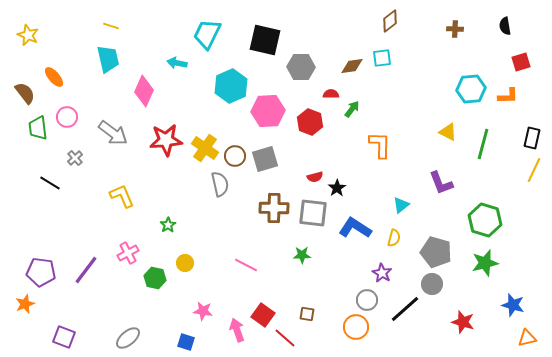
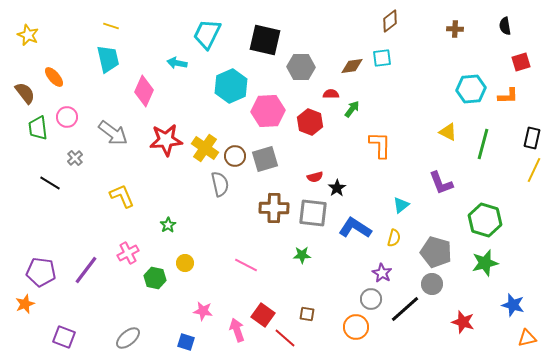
gray circle at (367, 300): moved 4 px right, 1 px up
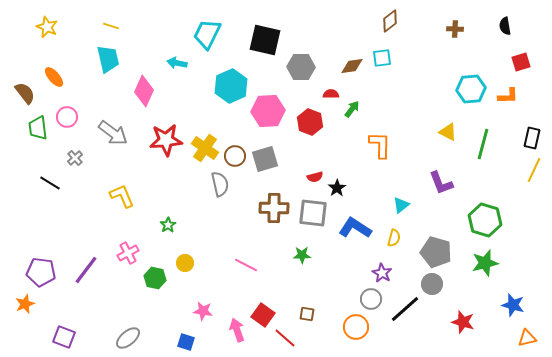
yellow star at (28, 35): moved 19 px right, 8 px up
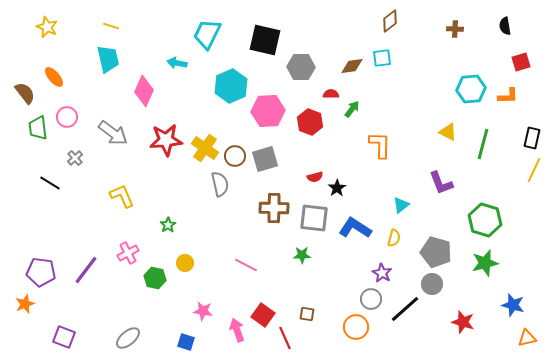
gray square at (313, 213): moved 1 px right, 5 px down
red line at (285, 338): rotated 25 degrees clockwise
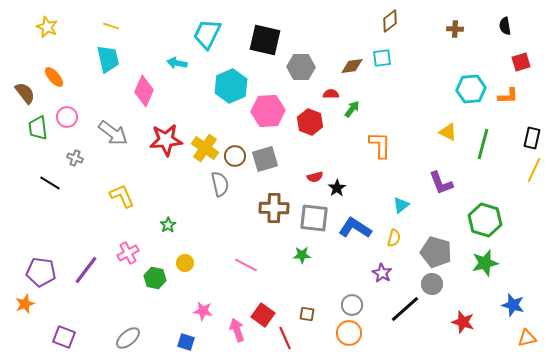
gray cross at (75, 158): rotated 28 degrees counterclockwise
gray circle at (371, 299): moved 19 px left, 6 px down
orange circle at (356, 327): moved 7 px left, 6 px down
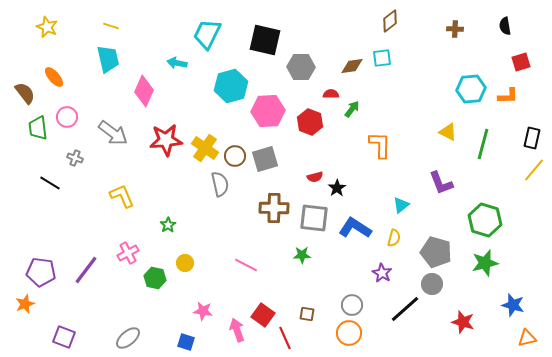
cyan hexagon at (231, 86): rotated 8 degrees clockwise
yellow line at (534, 170): rotated 15 degrees clockwise
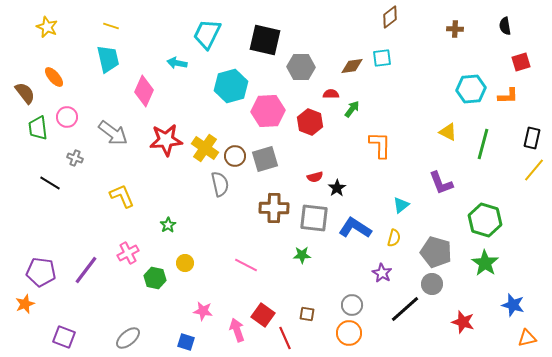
brown diamond at (390, 21): moved 4 px up
green star at (485, 263): rotated 24 degrees counterclockwise
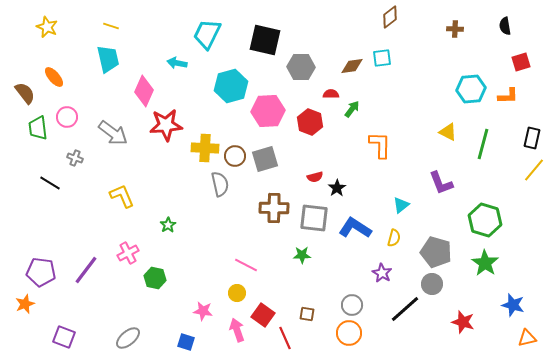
red star at (166, 140): moved 15 px up
yellow cross at (205, 148): rotated 32 degrees counterclockwise
yellow circle at (185, 263): moved 52 px right, 30 px down
